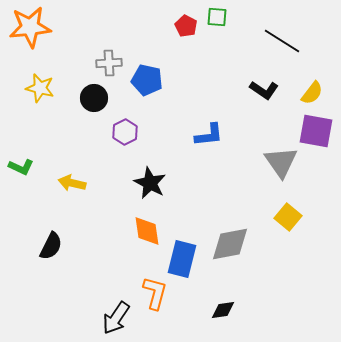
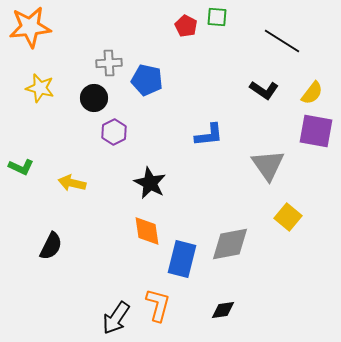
purple hexagon: moved 11 px left
gray triangle: moved 13 px left, 3 px down
orange L-shape: moved 3 px right, 12 px down
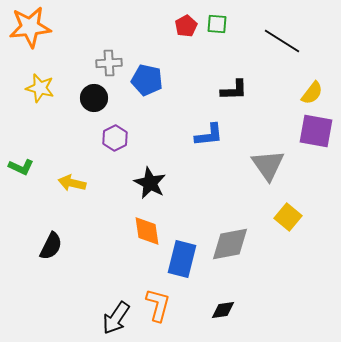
green square: moved 7 px down
red pentagon: rotated 15 degrees clockwise
black L-shape: moved 30 px left; rotated 36 degrees counterclockwise
purple hexagon: moved 1 px right, 6 px down
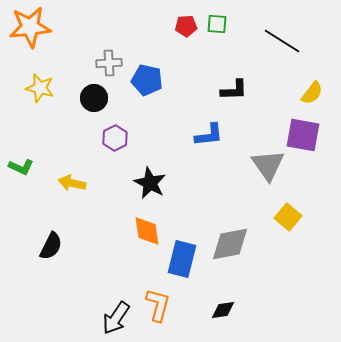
red pentagon: rotated 25 degrees clockwise
purple square: moved 13 px left, 4 px down
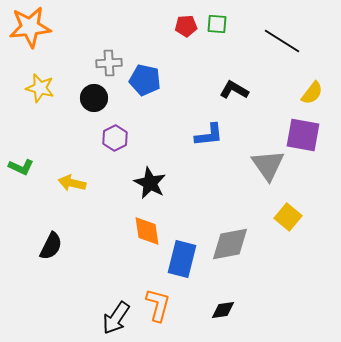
blue pentagon: moved 2 px left
black L-shape: rotated 148 degrees counterclockwise
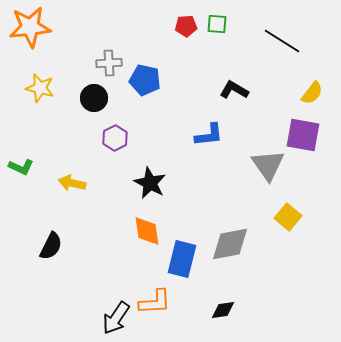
orange L-shape: moved 3 px left, 3 px up; rotated 72 degrees clockwise
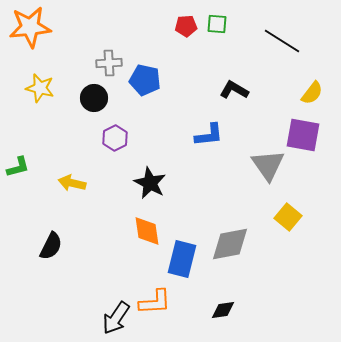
green L-shape: moved 3 px left; rotated 40 degrees counterclockwise
